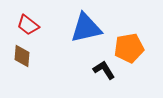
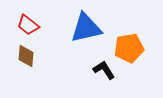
brown diamond: moved 4 px right
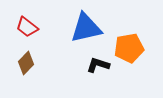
red trapezoid: moved 1 px left, 2 px down
brown diamond: moved 7 px down; rotated 40 degrees clockwise
black L-shape: moved 6 px left, 5 px up; rotated 40 degrees counterclockwise
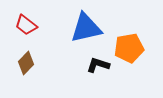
red trapezoid: moved 1 px left, 2 px up
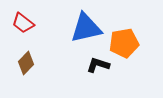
red trapezoid: moved 3 px left, 2 px up
orange pentagon: moved 5 px left, 5 px up
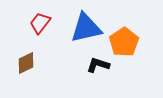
red trapezoid: moved 17 px right; rotated 90 degrees clockwise
orange pentagon: moved 1 px up; rotated 24 degrees counterclockwise
brown diamond: rotated 20 degrees clockwise
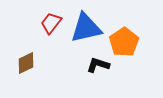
red trapezoid: moved 11 px right
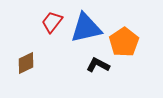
red trapezoid: moved 1 px right, 1 px up
black L-shape: rotated 10 degrees clockwise
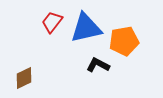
orange pentagon: moved 1 px up; rotated 24 degrees clockwise
brown diamond: moved 2 px left, 15 px down
